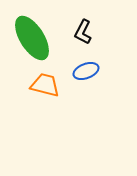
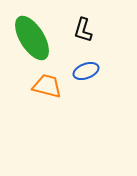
black L-shape: moved 2 px up; rotated 10 degrees counterclockwise
orange trapezoid: moved 2 px right, 1 px down
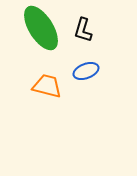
green ellipse: moved 9 px right, 10 px up
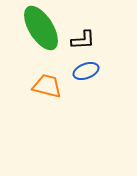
black L-shape: moved 10 px down; rotated 110 degrees counterclockwise
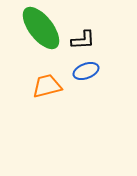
green ellipse: rotated 6 degrees counterclockwise
orange trapezoid: rotated 28 degrees counterclockwise
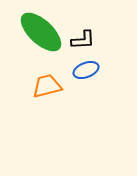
green ellipse: moved 4 px down; rotated 9 degrees counterclockwise
blue ellipse: moved 1 px up
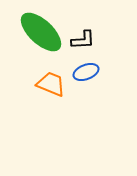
blue ellipse: moved 2 px down
orange trapezoid: moved 4 px right, 2 px up; rotated 36 degrees clockwise
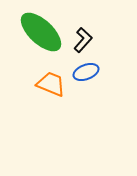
black L-shape: rotated 45 degrees counterclockwise
